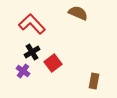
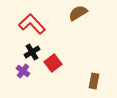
brown semicircle: rotated 54 degrees counterclockwise
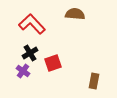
brown semicircle: moved 3 px left, 1 px down; rotated 36 degrees clockwise
black cross: moved 2 px left, 1 px down
red square: rotated 18 degrees clockwise
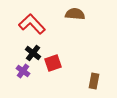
black cross: moved 3 px right; rotated 21 degrees counterclockwise
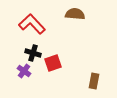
black cross: rotated 21 degrees counterclockwise
purple cross: moved 1 px right
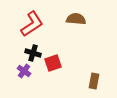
brown semicircle: moved 1 px right, 5 px down
red L-shape: rotated 100 degrees clockwise
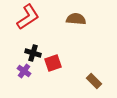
red L-shape: moved 4 px left, 7 px up
brown rectangle: rotated 56 degrees counterclockwise
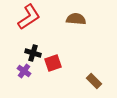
red L-shape: moved 1 px right
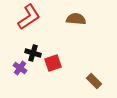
purple cross: moved 4 px left, 3 px up
